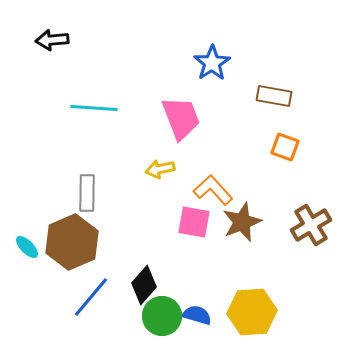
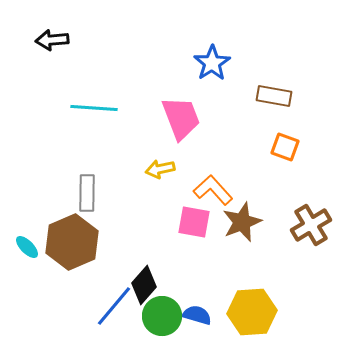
blue line: moved 23 px right, 9 px down
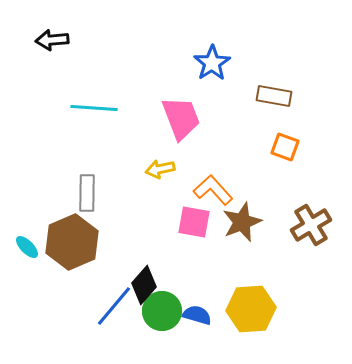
yellow hexagon: moved 1 px left, 3 px up
green circle: moved 5 px up
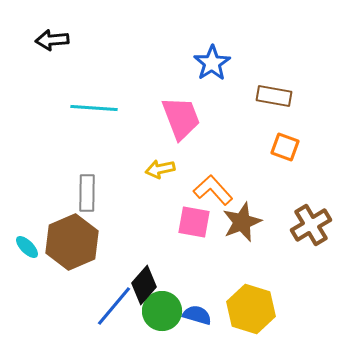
yellow hexagon: rotated 21 degrees clockwise
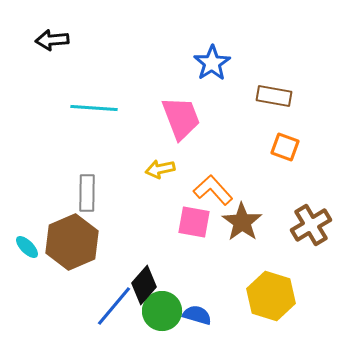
brown star: rotated 15 degrees counterclockwise
yellow hexagon: moved 20 px right, 13 px up
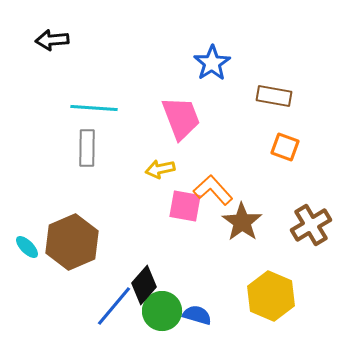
gray rectangle: moved 45 px up
pink square: moved 9 px left, 16 px up
yellow hexagon: rotated 6 degrees clockwise
